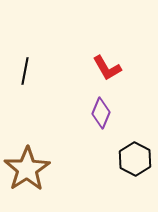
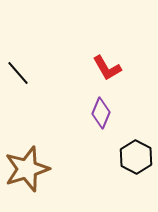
black line: moved 7 px left, 2 px down; rotated 52 degrees counterclockwise
black hexagon: moved 1 px right, 2 px up
brown star: rotated 15 degrees clockwise
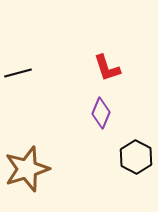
red L-shape: rotated 12 degrees clockwise
black line: rotated 64 degrees counterclockwise
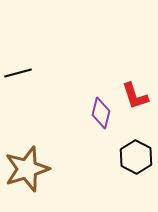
red L-shape: moved 28 px right, 28 px down
purple diamond: rotated 8 degrees counterclockwise
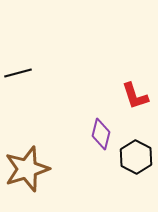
purple diamond: moved 21 px down
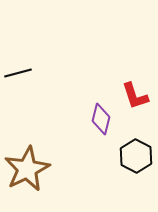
purple diamond: moved 15 px up
black hexagon: moved 1 px up
brown star: rotated 9 degrees counterclockwise
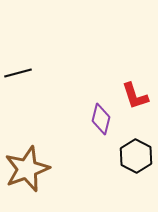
brown star: rotated 6 degrees clockwise
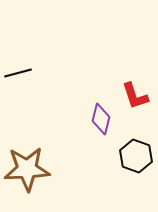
black hexagon: rotated 8 degrees counterclockwise
brown star: rotated 18 degrees clockwise
